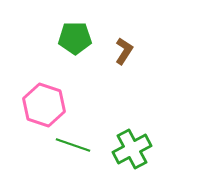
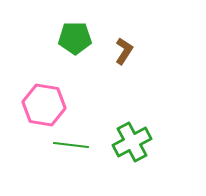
pink hexagon: rotated 9 degrees counterclockwise
green line: moved 2 px left; rotated 12 degrees counterclockwise
green cross: moved 7 px up
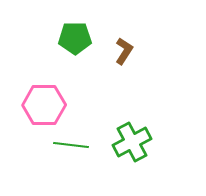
pink hexagon: rotated 9 degrees counterclockwise
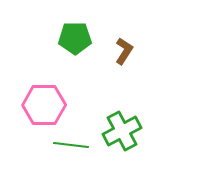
green cross: moved 10 px left, 11 px up
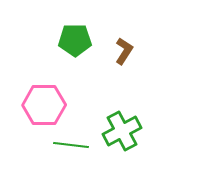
green pentagon: moved 2 px down
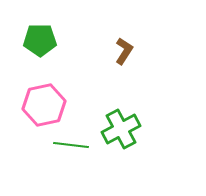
green pentagon: moved 35 px left
pink hexagon: rotated 12 degrees counterclockwise
green cross: moved 1 px left, 2 px up
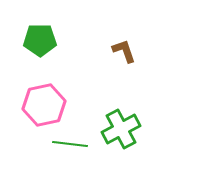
brown L-shape: rotated 52 degrees counterclockwise
green line: moved 1 px left, 1 px up
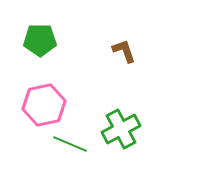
green line: rotated 16 degrees clockwise
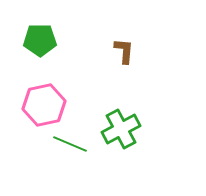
brown L-shape: rotated 24 degrees clockwise
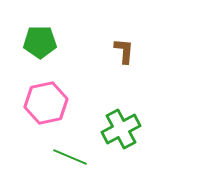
green pentagon: moved 2 px down
pink hexagon: moved 2 px right, 2 px up
green line: moved 13 px down
